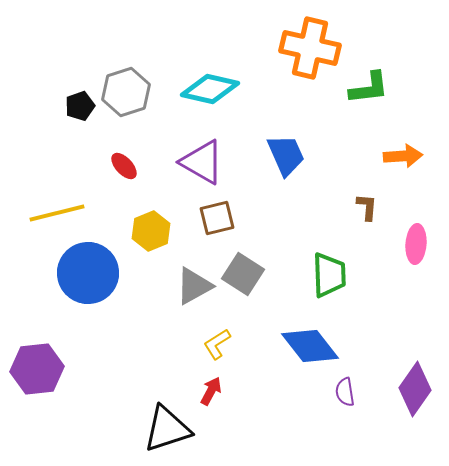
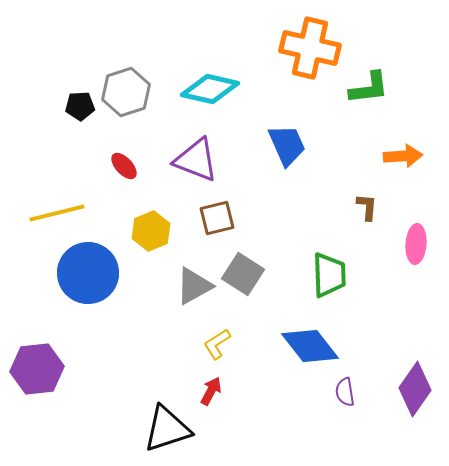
black pentagon: rotated 16 degrees clockwise
blue trapezoid: moved 1 px right, 10 px up
purple triangle: moved 6 px left, 2 px up; rotated 9 degrees counterclockwise
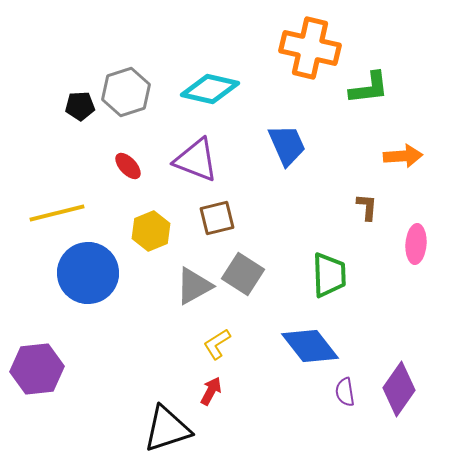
red ellipse: moved 4 px right
purple diamond: moved 16 px left
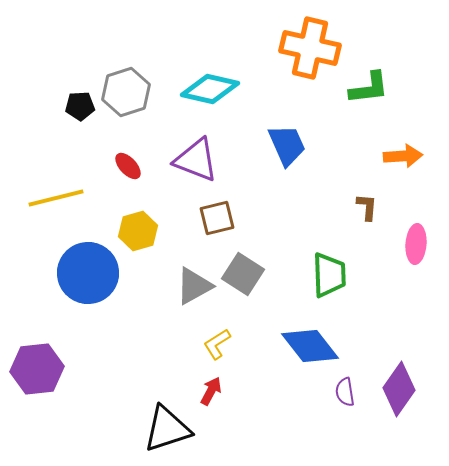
yellow line: moved 1 px left, 15 px up
yellow hexagon: moved 13 px left; rotated 6 degrees clockwise
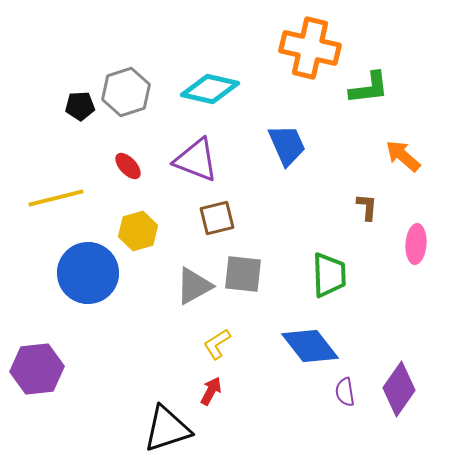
orange arrow: rotated 135 degrees counterclockwise
gray square: rotated 27 degrees counterclockwise
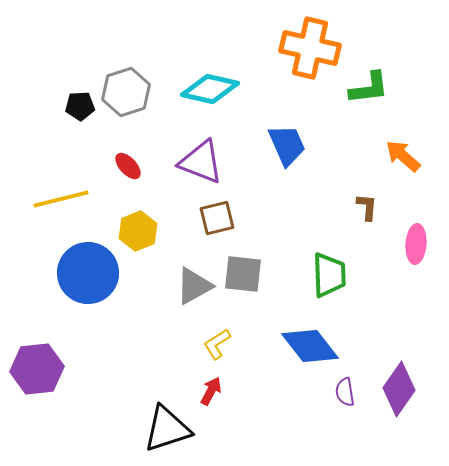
purple triangle: moved 5 px right, 2 px down
yellow line: moved 5 px right, 1 px down
yellow hexagon: rotated 6 degrees counterclockwise
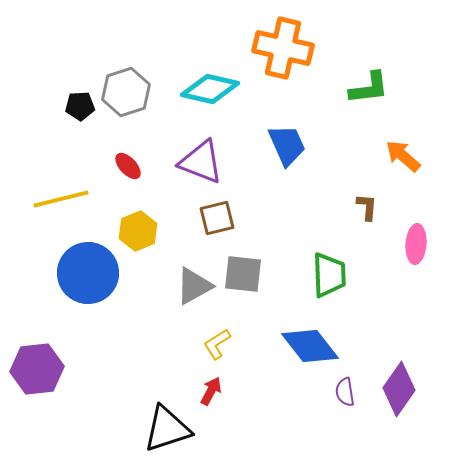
orange cross: moved 27 px left
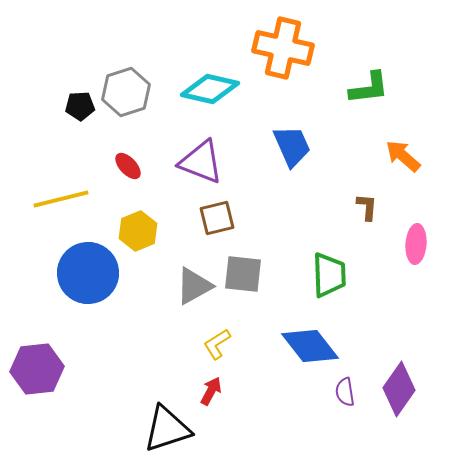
blue trapezoid: moved 5 px right, 1 px down
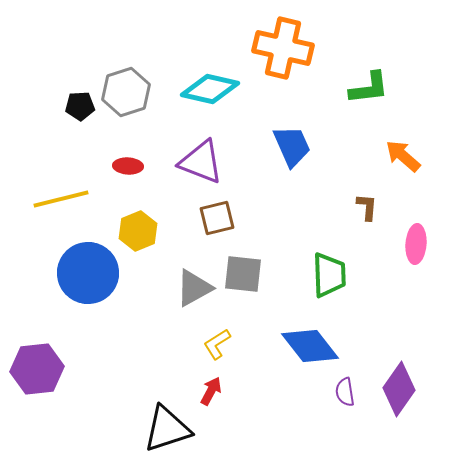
red ellipse: rotated 44 degrees counterclockwise
gray triangle: moved 2 px down
